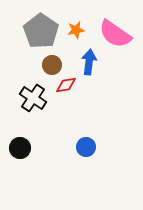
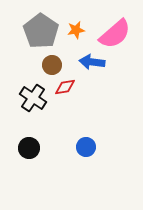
pink semicircle: rotated 76 degrees counterclockwise
blue arrow: moved 3 px right; rotated 90 degrees counterclockwise
red diamond: moved 1 px left, 2 px down
black circle: moved 9 px right
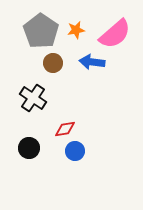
brown circle: moved 1 px right, 2 px up
red diamond: moved 42 px down
blue circle: moved 11 px left, 4 px down
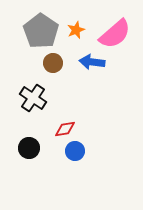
orange star: rotated 12 degrees counterclockwise
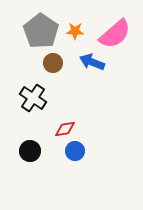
orange star: moved 1 px left, 1 px down; rotated 24 degrees clockwise
blue arrow: rotated 15 degrees clockwise
black circle: moved 1 px right, 3 px down
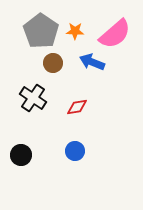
red diamond: moved 12 px right, 22 px up
black circle: moved 9 px left, 4 px down
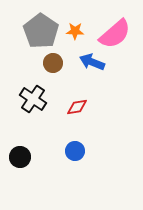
black cross: moved 1 px down
black circle: moved 1 px left, 2 px down
